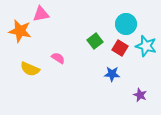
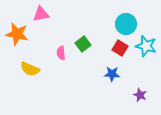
orange star: moved 3 px left, 3 px down
green square: moved 12 px left, 3 px down
pink semicircle: moved 3 px right, 5 px up; rotated 128 degrees counterclockwise
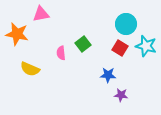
blue star: moved 4 px left, 1 px down
purple star: moved 19 px left; rotated 16 degrees counterclockwise
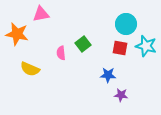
red square: rotated 21 degrees counterclockwise
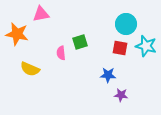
green square: moved 3 px left, 2 px up; rotated 21 degrees clockwise
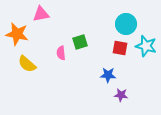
yellow semicircle: moved 3 px left, 5 px up; rotated 18 degrees clockwise
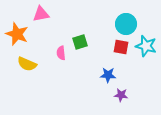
orange star: rotated 10 degrees clockwise
red square: moved 1 px right, 1 px up
yellow semicircle: rotated 18 degrees counterclockwise
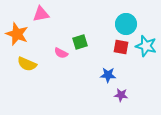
pink semicircle: rotated 56 degrees counterclockwise
